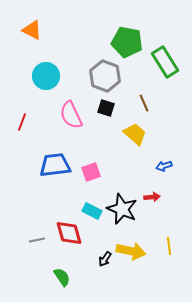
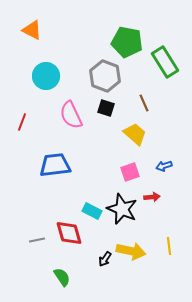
pink square: moved 39 px right
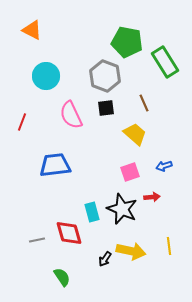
black square: rotated 24 degrees counterclockwise
cyan rectangle: moved 1 px down; rotated 48 degrees clockwise
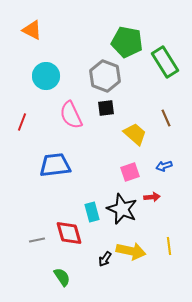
brown line: moved 22 px right, 15 px down
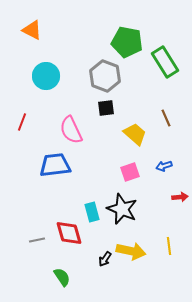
pink semicircle: moved 15 px down
red arrow: moved 28 px right
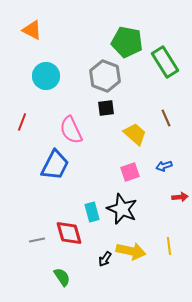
blue trapezoid: rotated 124 degrees clockwise
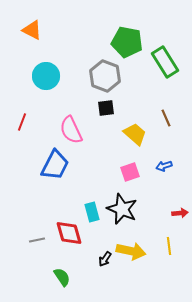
red arrow: moved 16 px down
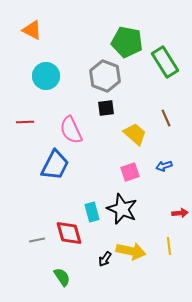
red line: moved 3 px right; rotated 66 degrees clockwise
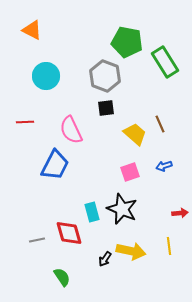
brown line: moved 6 px left, 6 px down
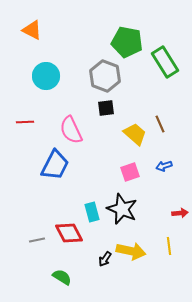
red diamond: rotated 12 degrees counterclockwise
green semicircle: rotated 24 degrees counterclockwise
